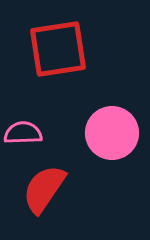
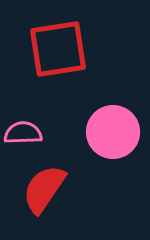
pink circle: moved 1 px right, 1 px up
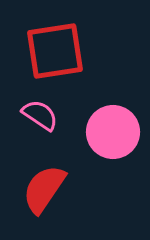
red square: moved 3 px left, 2 px down
pink semicircle: moved 17 px right, 18 px up; rotated 36 degrees clockwise
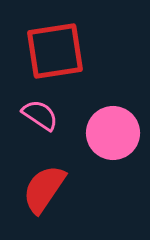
pink circle: moved 1 px down
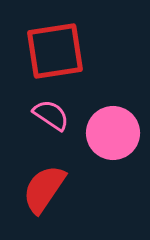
pink semicircle: moved 11 px right
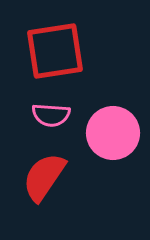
pink semicircle: rotated 150 degrees clockwise
red semicircle: moved 12 px up
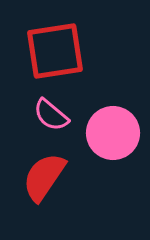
pink semicircle: rotated 36 degrees clockwise
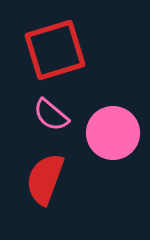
red square: moved 1 px up; rotated 8 degrees counterclockwise
red semicircle: moved 1 px right, 2 px down; rotated 14 degrees counterclockwise
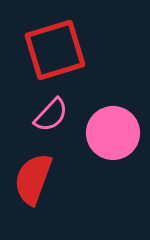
pink semicircle: rotated 87 degrees counterclockwise
red semicircle: moved 12 px left
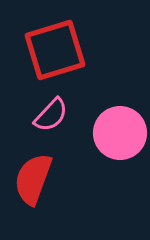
pink circle: moved 7 px right
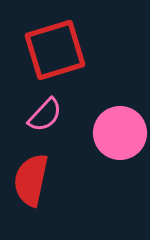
pink semicircle: moved 6 px left
red semicircle: moved 2 px left, 1 px down; rotated 8 degrees counterclockwise
